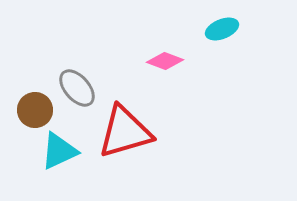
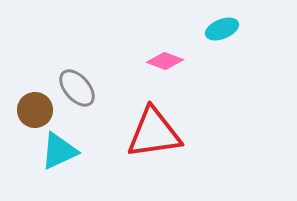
red triangle: moved 29 px right, 1 px down; rotated 8 degrees clockwise
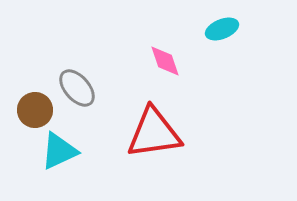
pink diamond: rotated 51 degrees clockwise
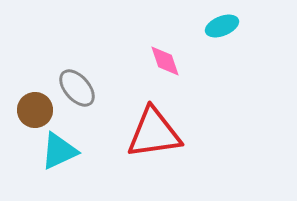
cyan ellipse: moved 3 px up
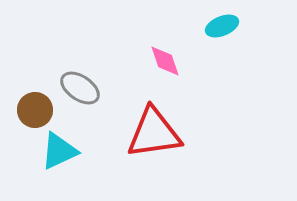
gray ellipse: moved 3 px right; rotated 15 degrees counterclockwise
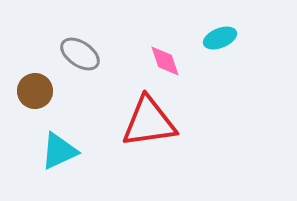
cyan ellipse: moved 2 px left, 12 px down
gray ellipse: moved 34 px up
brown circle: moved 19 px up
red triangle: moved 5 px left, 11 px up
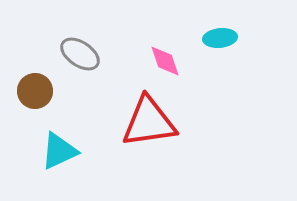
cyan ellipse: rotated 16 degrees clockwise
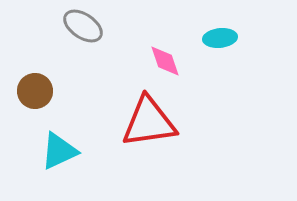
gray ellipse: moved 3 px right, 28 px up
